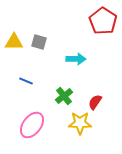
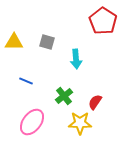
gray square: moved 8 px right
cyan arrow: rotated 84 degrees clockwise
pink ellipse: moved 3 px up
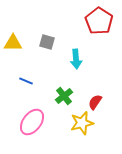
red pentagon: moved 4 px left
yellow triangle: moved 1 px left, 1 px down
yellow star: moved 2 px right; rotated 15 degrees counterclockwise
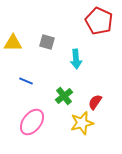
red pentagon: rotated 8 degrees counterclockwise
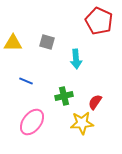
green cross: rotated 24 degrees clockwise
yellow star: rotated 10 degrees clockwise
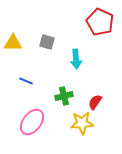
red pentagon: moved 1 px right, 1 px down
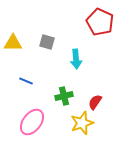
yellow star: rotated 15 degrees counterclockwise
